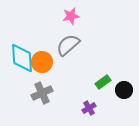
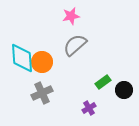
gray semicircle: moved 7 px right
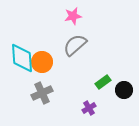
pink star: moved 2 px right
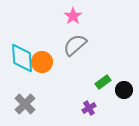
pink star: rotated 24 degrees counterclockwise
gray cross: moved 17 px left, 11 px down; rotated 20 degrees counterclockwise
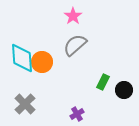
green rectangle: rotated 28 degrees counterclockwise
purple cross: moved 12 px left, 6 px down
